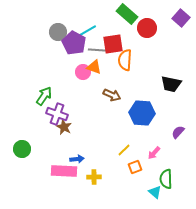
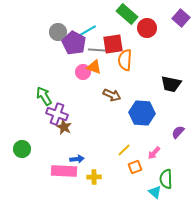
green arrow: rotated 66 degrees counterclockwise
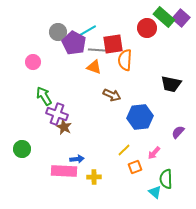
green rectangle: moved 37 px right, 3 px down
pink circle: moved 50 px left, 10 px up
blue hexagon: moved 2 px left, 4 px down; rotated 10 degrees counterclockwise
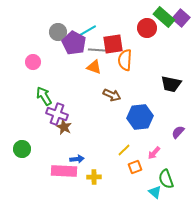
green semicircle: rotated 18 degrees counterclockwise
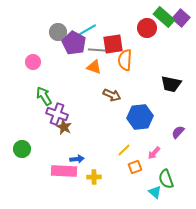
cyan line: moved 1 px up
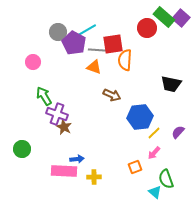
yellow line: moved 30 px right, 17 px up
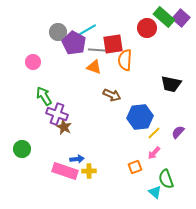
pink rectangle: moved 1 px right; rotated 15 degrees clockwise
yellow cross: moved 5 px left, 6 px up
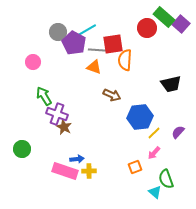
purple square: moved 6 px down
black trapezoid: rotated 25 degrees counterclockwise
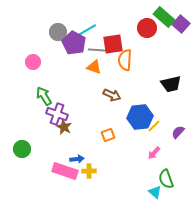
yellow line: moved 7 px up
orange square: moved 27 px left, 32 px up
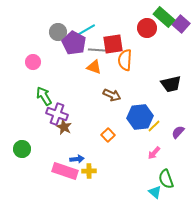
cyan line: moved 1 px left
orange square: rotated 24 degrees counterclockwise
